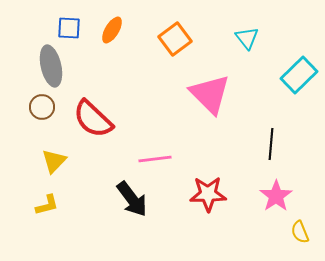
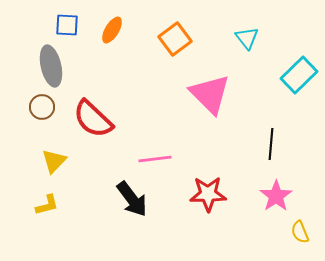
blue square: moved 2 px left, 3 px up
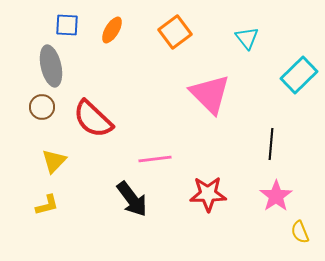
orange square: moved 7 px up
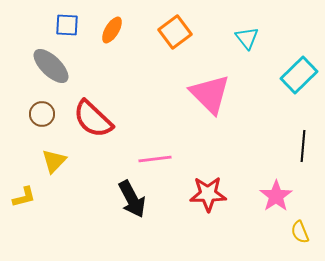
gray ellipse: rotated 33 degrees counterclockwise
brown circle: moved 7 px down
black line: moved 32 px right, 2 px down
black arrow: rotated 9 degrees clockwise
yellow L-shape: moved 23 px left, 8 px up
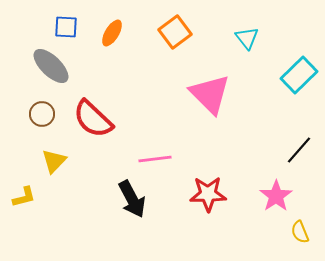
blue square: moved 1 px left, 2 px down
orange ellipse: moved 3 px down
black line: moved 4 px left, 4 px down; rotated 36 degrees clockwise
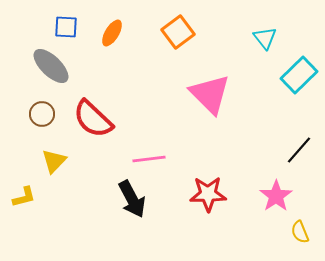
orange square: moved 3 px right
cyan triangle: moved 18 px right
pink line: moved 6 px left
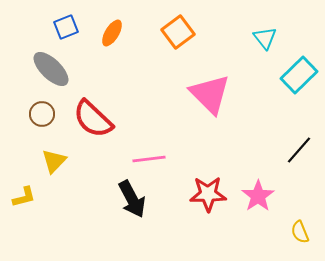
blue square: rotated 25 degrees counterclockwise
gray ellipse: moved 3 px down
pink star: moved 18 px left
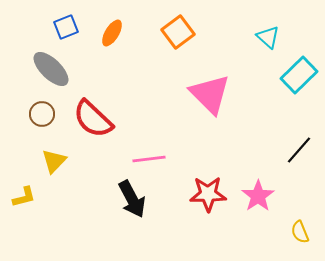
cyan triangle: moved 3 px right, 1 px up; rotated 10 degrees counterclockwise
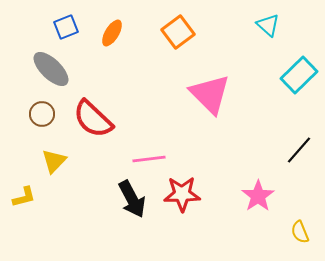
cyan triangle: moved 12 px up
red star: moved 26 px left
